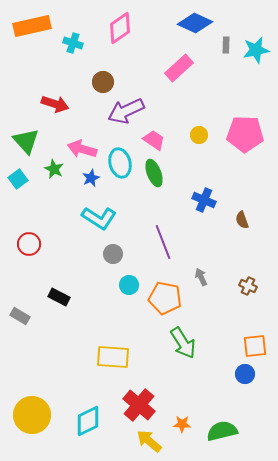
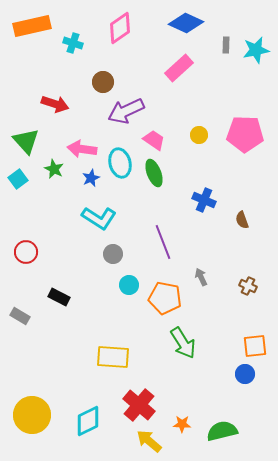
blue diamond at (195, 23): moved 9 px left
pink arrow at (82, 149): rotated 8 degrees counterclockwise
red circle at (29, 244): moved 3 px left, 8 px down
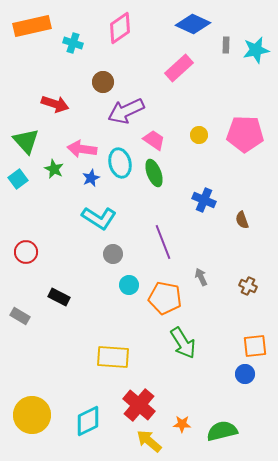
blue diamond at (186, 23): moved 7 px right, 1 px down
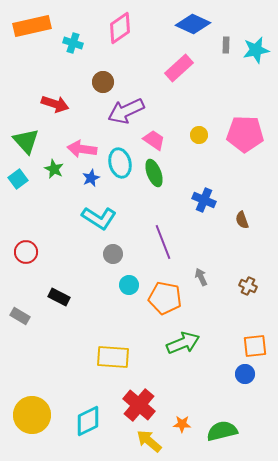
green arrow at (183, 343): rotated 80 degrees counterclockwise
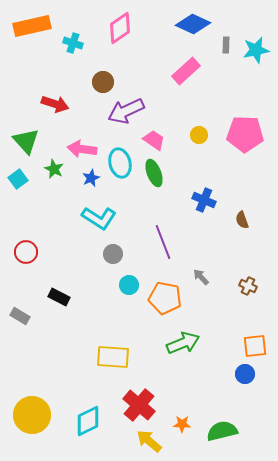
pink rectangle at (179, 68): moved 7 px right, 3 px down
gray arrow at (201, 277): rotated 18 degrees counterclockwise
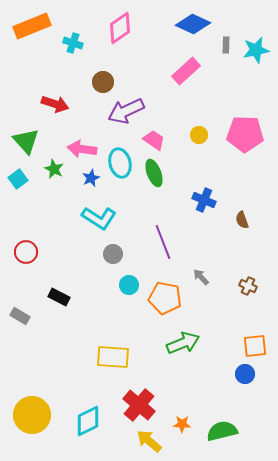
orange rectangle at (32, 26): rotated 9 degrees counterclockwise
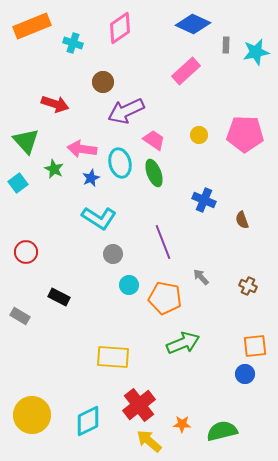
cyan star at (256, 50): moved 2 px down
cyan square at (18, 179): moved 4 px down
red cross at (139, 405): rotated 12 degrees clockwise
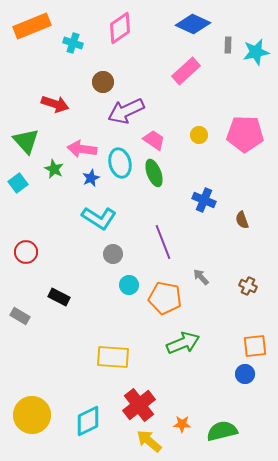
gray rectangle at (226, 45): moved 2 px right
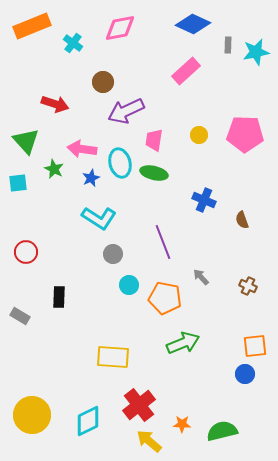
pink diamond at (120, 28): rotated 24 degrees clockwise
cyan cross at (73, 43): rotated 18 degrees clockwise
pink trapezoid at (154, 140): rotated 115 degrees counterclockwise
green ellipse at (154, 173): rotated 56 degrees counterclockwise
cyan square at (18, 183): rotated 30 degrees clockwise
black rectangle at (59, 297): rotated 65 degrees clockwise
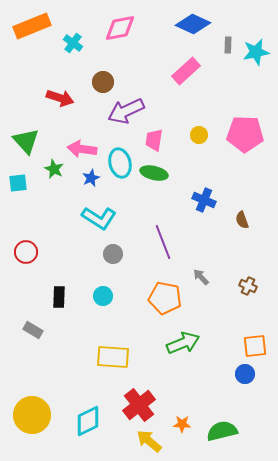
red arrow at (55, 104): moved 5 px right, 6 px up
cyan circle at (129, 285): moved 26 px left, 11 px down
gray rectangle at (20, 316): moved 13 px right, 14 px down
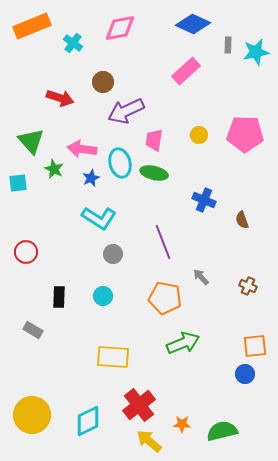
green triangle at (26, 141): moved 5 px right
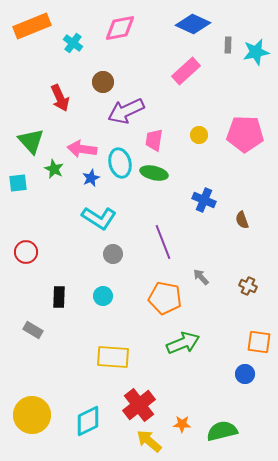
red arrow at (60, 98): rotated 48 degrees clockwise
orange square at (255, 346): moved 4 px right, 4 px up; rotated 15 degrees clockwise
